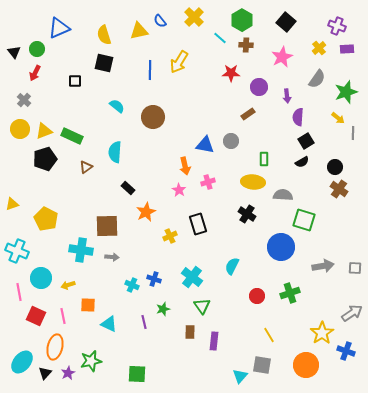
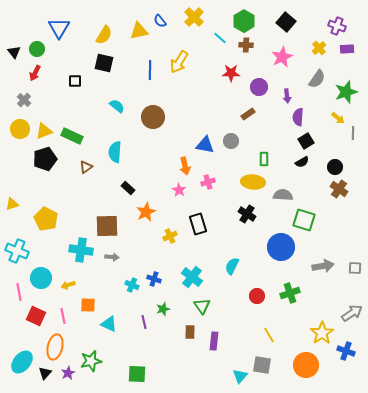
green hexagon at (242, 20): moved 2 px right, 1 px down
blue triangle at (59, 28): rotated 35 degrees counterclockwise
yellow semicircle at (104, 35): rotated 132 degrees counterclockwise
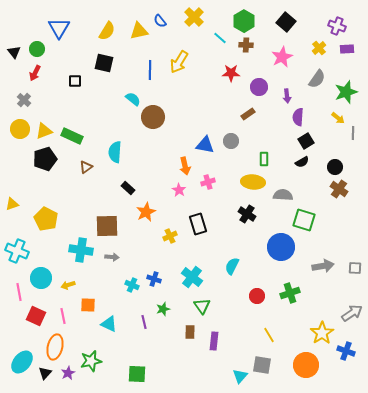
yellow semicircle at (104, 35): moved 3 px right, 4 px up
cyan semicircle at (117, 106): moved 16 px right, 7 px up
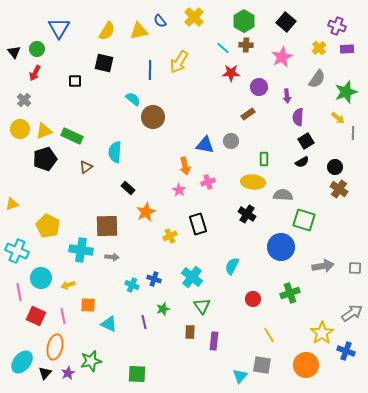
cyan line at (220, 38): moved 3 px right, 10 px down
yellow pentagon at (46, 219): moved 2 px right, 7 px down
red circle at (257, 296): moved 4 px left, 3 px down
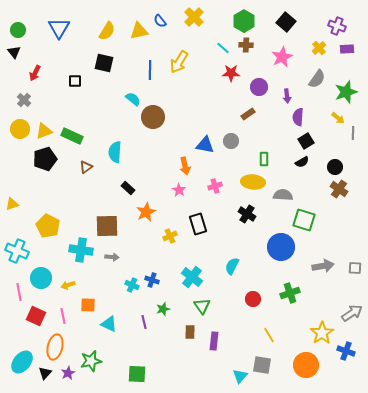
green circle at (37, 49): moved 19 px left, 19 px up
pink cross at (208, 182): moved 7 px right, 4 px down
blue cross at (154, 279): moved 2 px left, 1 px down
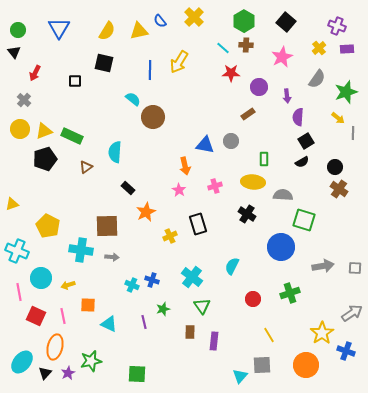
gray square at (262, 365): rotated 12 degrees counterclockwise
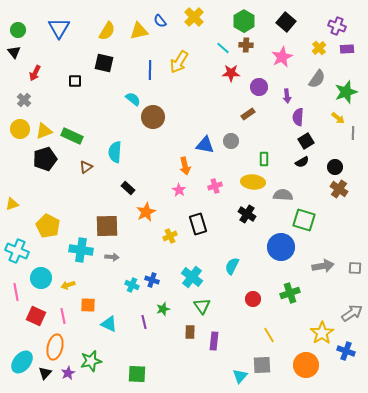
pink line at (19, 292): moved 3 px left
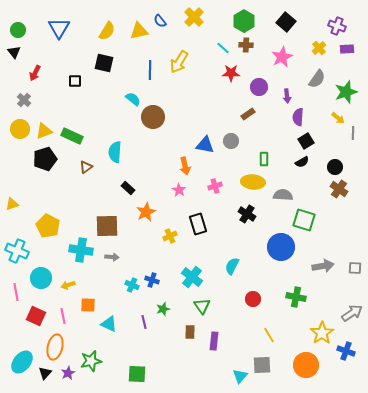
green cross at (290, 293): moved 6 px right, 4 px down; rotated 30 degrees clockwise
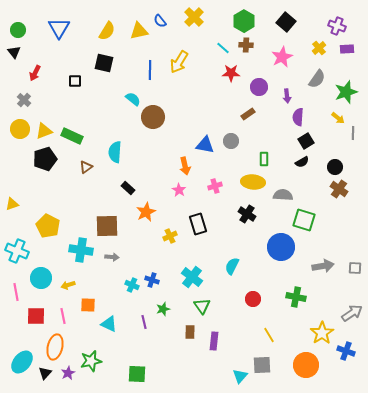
red square at (36, 316): rotated 24 degrees counterclockwise
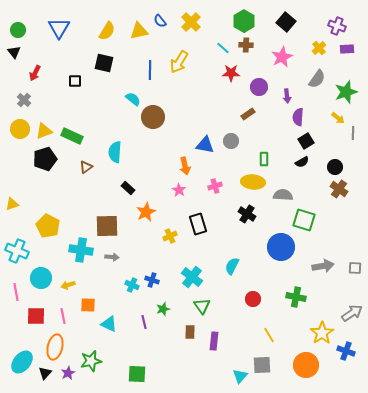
yellow cross at (194, 17): moved 3 px left, 5 px down
